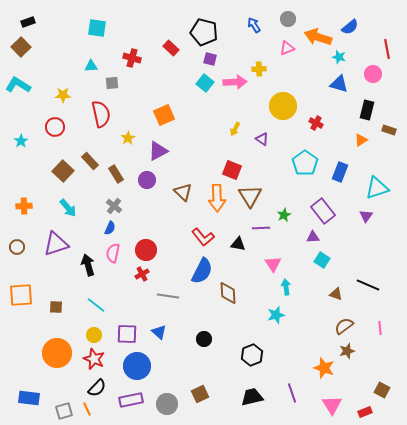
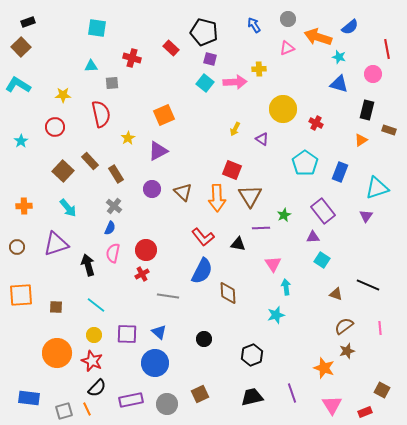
yellow circle at (283, 106): moved 3 px down
purple circle at (147, 180): moved 5 px right, 9 px down
red star at (94, 359): moved 2 px left, 2 px down
blue circle at (137, 366): moved 18 px right, 3 px up
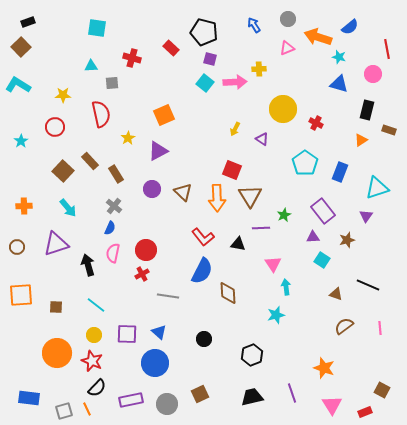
brown star at (347, 351): moved 111 px up
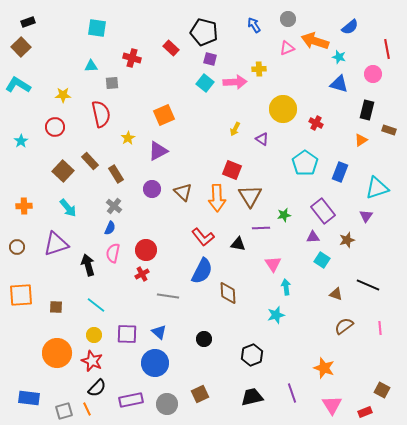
orange arrow at (318, 37): moved 3 px left, 4 px down
green star at (284, 215): rotated 16 degrees clockwise
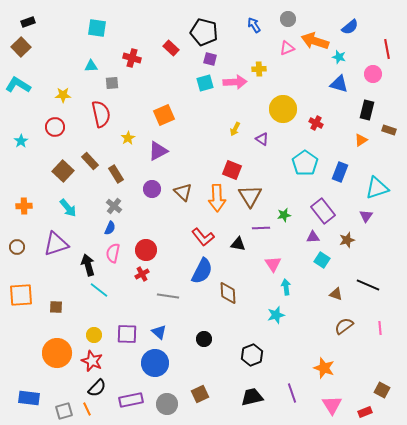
cyan square at (205, 83): rotated 36 degrees clockwise
cyan line at (96, 305): moved 3 px right, 15 px up
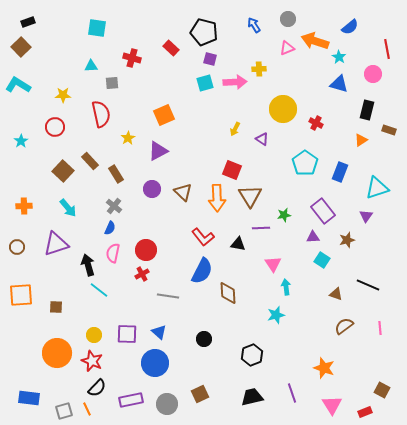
cyan star at (339, 57): rotated 16 degrees clockwise
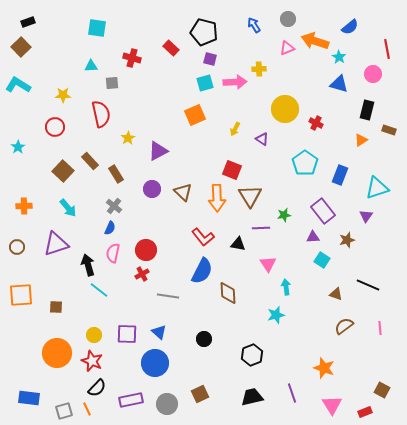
yellow circle at (283, 109): moved 2 px right
orange square at (164, 115): moved 31 px right
cyan star at (21, 141): moved 3 px left, 6 px down
blue rectangle at (340, 172): moved 3 px down
pink triangle at (273, 264): moved 5 px left
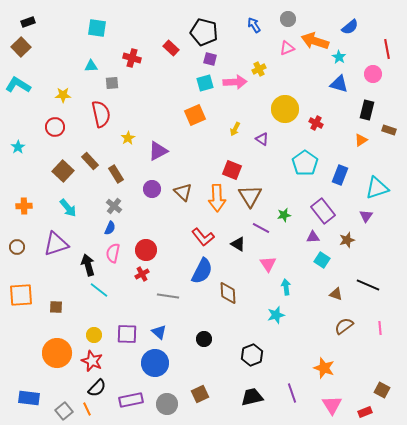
yellow cross at (259, 69): rotated 24 degrees counterclockwise
purple line at (261, 228): rotated 30 degrees clockwise
black triangle at (238, 244): rotated 21 degrees clockwise
gray square at (64, 411): rotated 24 degrees counterclockwise
